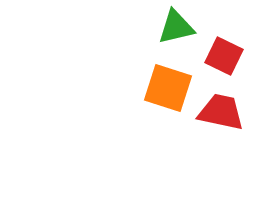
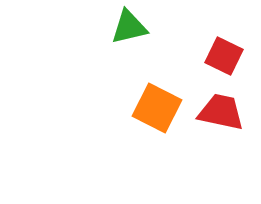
green triangle: moved 47 px left
orange square: moved 11 px left, 20 px down; rotated 9 degrees clockwise
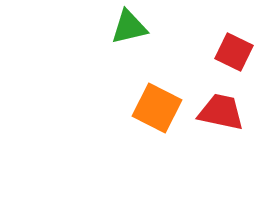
red square: moved 10 px right, 4 px up
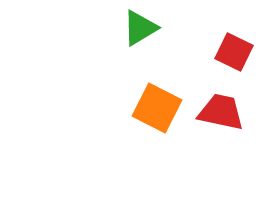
green triangle: moved 11 px right, 1 px down; rotated 18 degrees counterclockwise
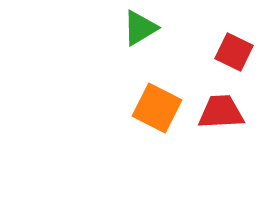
red trapezoid: rotated 15 degrees counterclockwise
